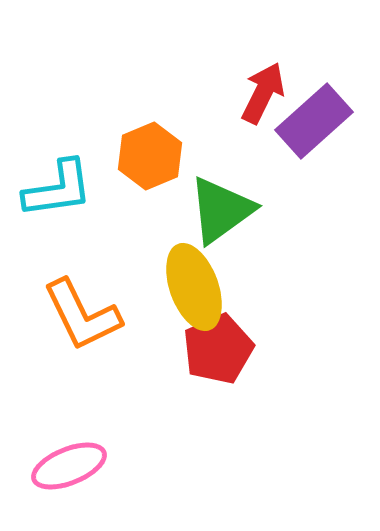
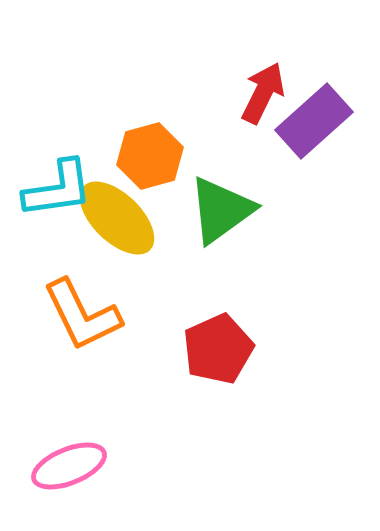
orange hexagon: rotated 8 degrees clockwise
yellow ellipse: moved 77 px left, 69 px up; rotated 26 degrees counterclockwise
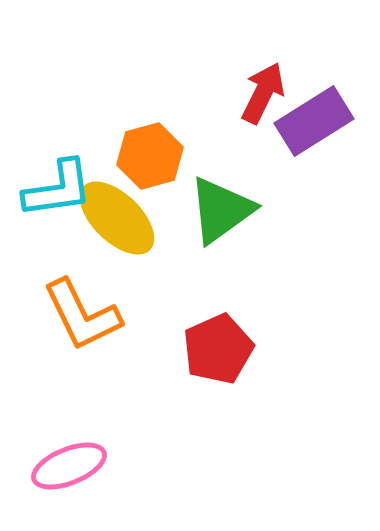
purple rectangle: rotated 10 degrees clockwise
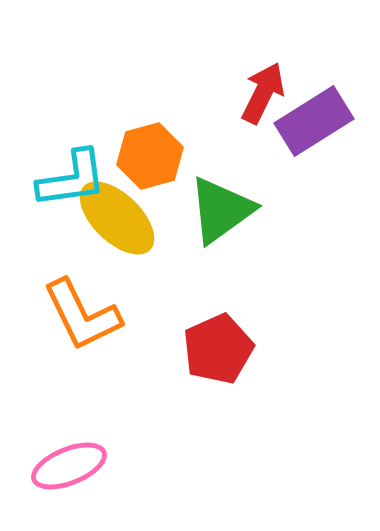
cyan L-shape: moved 14 px right, 10 px up
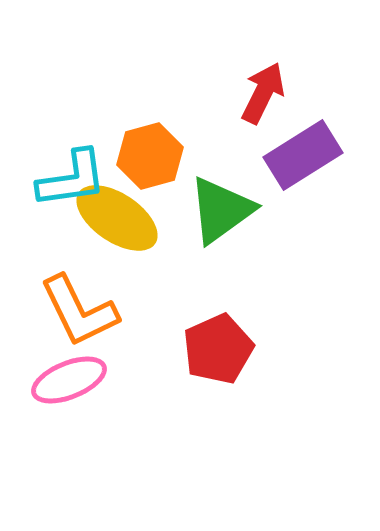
purple rectangle: moved 11 px left, 34 px down
yellow ellipse: rotated 10 degrees counterclockwise
orange L-shape: moved 3 px left, 4 px up
pink ellipse: moved 86 px up
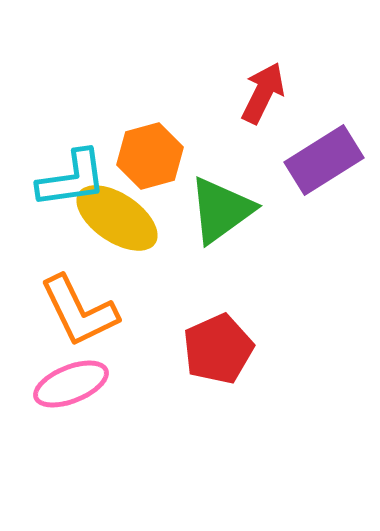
purple rectangle: moved 21 px right, 5 px down
pink ellipse: moved 2 px right, 4 px down
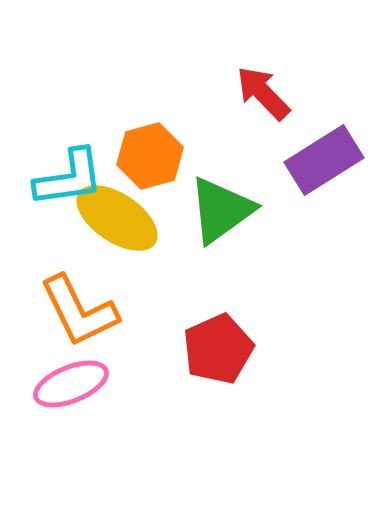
red arrow: rotated 70 degrees counterclockwise
cyan L-shape: moved 3 px left, 1 px up
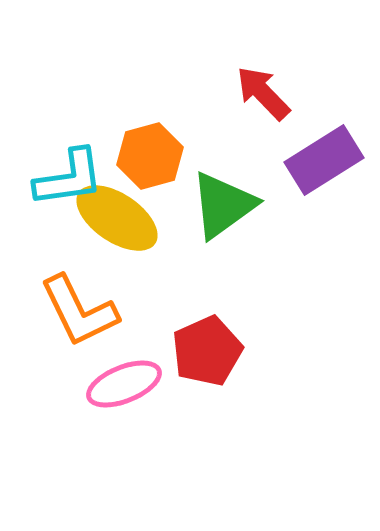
green triangle: moved 2 px right, 5 px up
red pentagon: moved 11 px left, 2 px down
pink ellipse: moved 53 px right
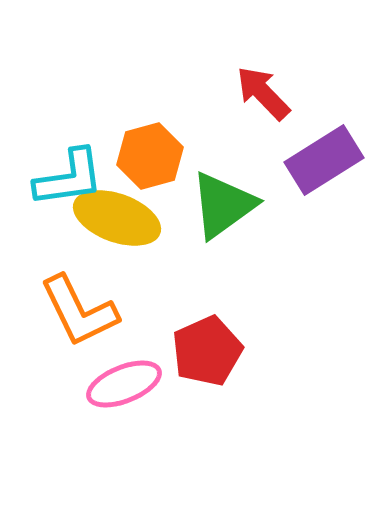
yellow ellipse: rotated 14 degrees counterclockwise
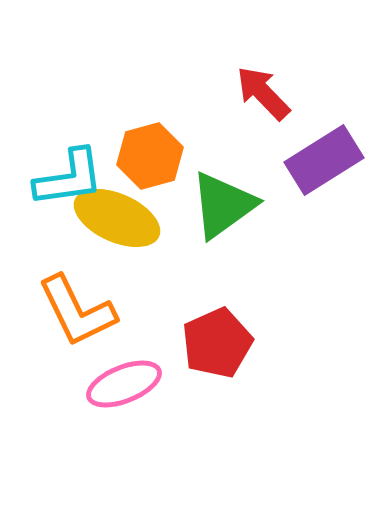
yellow ellipse: rotated 4 degrees clockwise
orange L-shape: moved 2 px left
red pentagon: moved 10 px right, 8 px up
